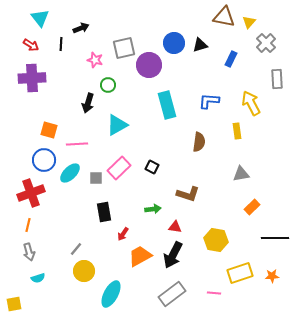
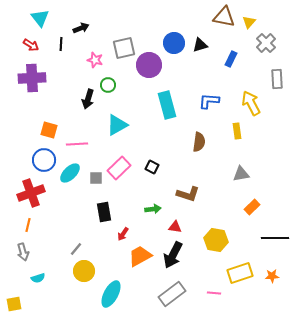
black arrow at (88, 103): moved 4 px up
gray arrow at (29, 252): moved 6 px left
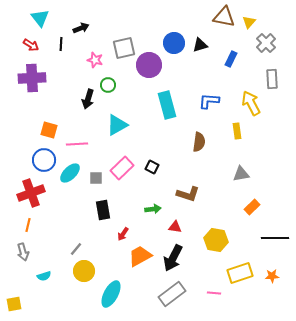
gray rectangle at (277, 79): moved 5 px left
pink rectangle at (119, 168): moved 3 px right
black rectangle at (104, 212): moved 1 px left, 2 px up
black arrow at (173, 255): moved 3 px down
cyan semicircle at (38, 278): moved 6 px right, 2 px up
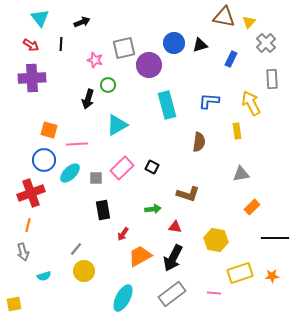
black arrow at (81, 28): moved 1 px right, 6 px up
cyan ellipse at (111, 294): moved 12 px right, 4 px down
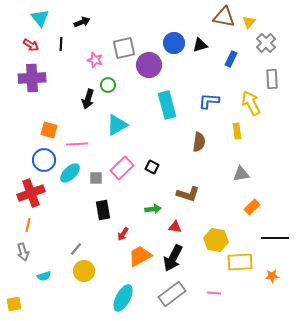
yellow rectangle at (240, 273): moved 11 px up; rotated 15 degrees clockwise
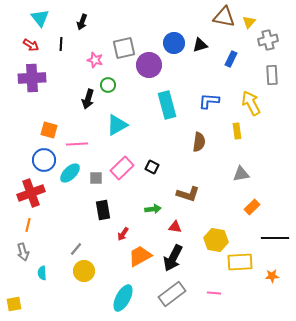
black arrow at (82, 22): rotated 133 degrees clockwise
gray cross at (266, 43): moved 2 px right, 3 px up; rotated 30 degrees clockwise
gray rectangle at (272, 79): moved 4 px up
cyan semicircle at (44, 276): moved 2 px left, 3 px up; rotated 104 degrees clockwise
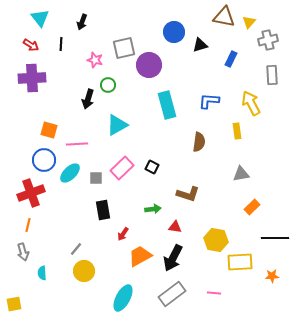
blue circle at (174, 43): moved 11 px up
